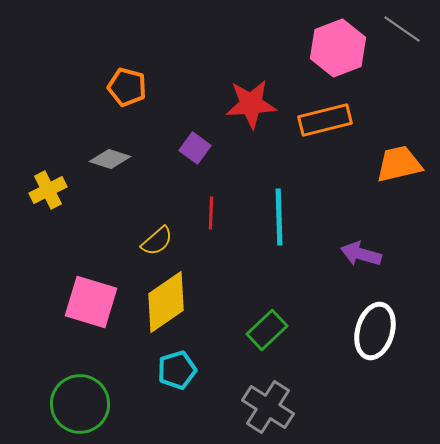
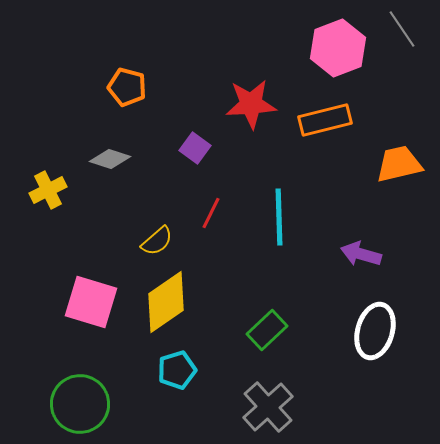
gray line: rotated 21 degrees clockwise
red line: rotated 24 degrees clockwise
gray cross: rotated 15 degrees clockwise
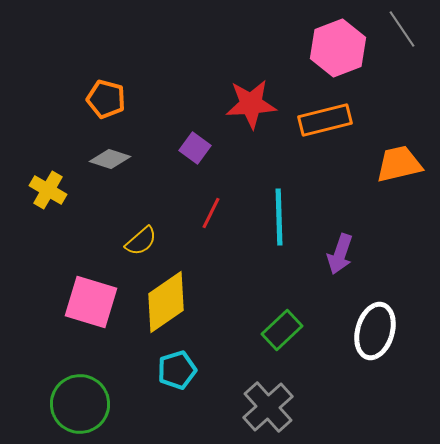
orange pentagon: moved 21 px left, 12 px down
yellow cross: rotated 33 degrees counterclockwise
yellow semicircle: moved 16 px left
purple arrow: moved 21 px left; rotated 87 degrees counterclockwise
green rectangle: moved 15 px right
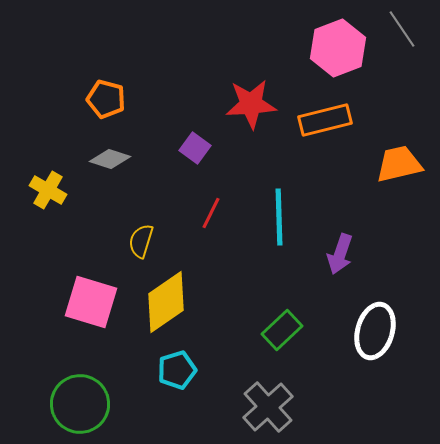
yellow semicircle: rotated 148 degrees clockwise
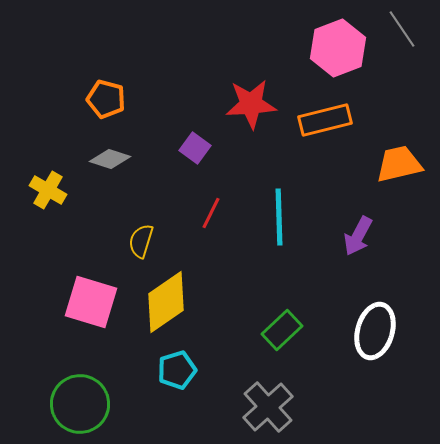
purple arrow: moved 18 px right, 18 px up; rotated 9 degrees clockwise
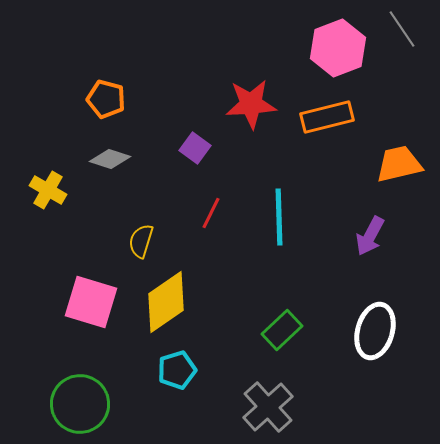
orange rectangle: moved 2 px right, 3 px up
purple arrow: moved 12 px right
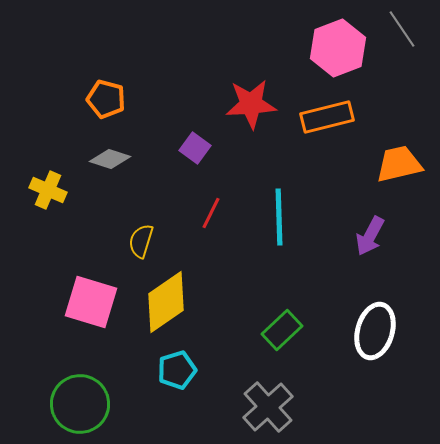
yellow cross: rotated 6 degrees counterclockwise
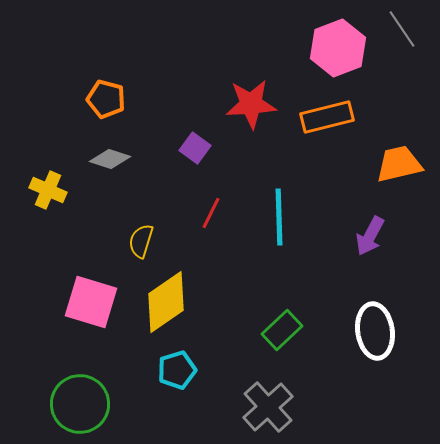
white ellipse: rotated 24 degrees counterclockwise
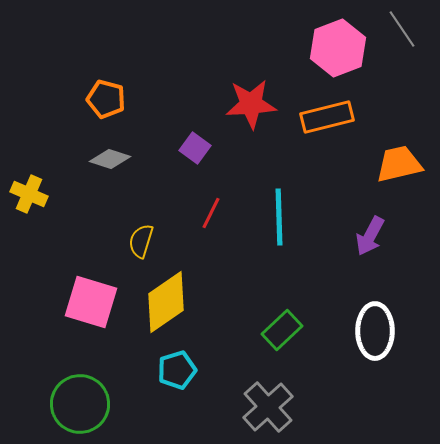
yellow cross: moved 19 px left, 4 px down
white ellipse: rotated 8 degrees clockwise
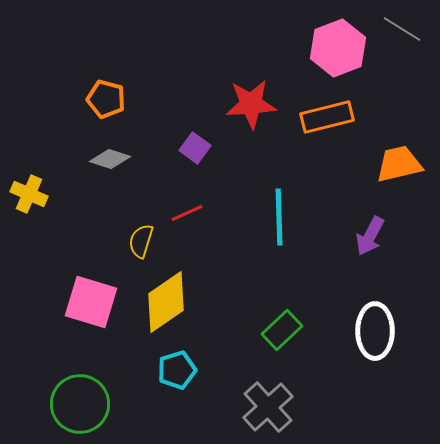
gray line: rotated 24 degrees counterclockwise
red line: moved 24 px left; rotated 40 degrees clockwise
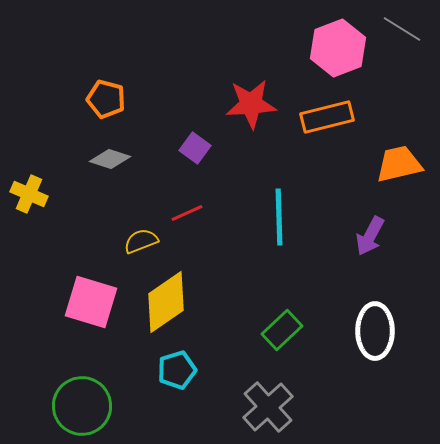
yellow semicircle: rotated 52 degrees clockwise
green circle: moved 2 px right, 2 px down
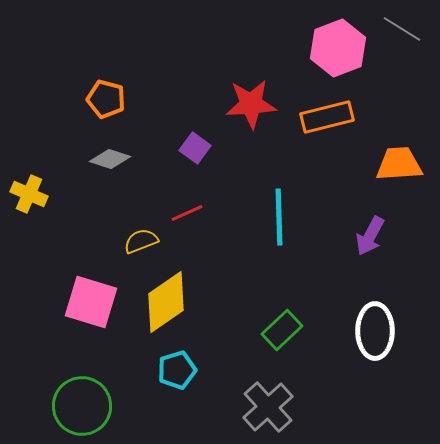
orange trapezoid: rotated 9 degrees clockwise
